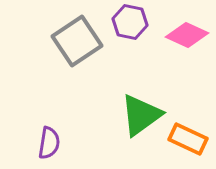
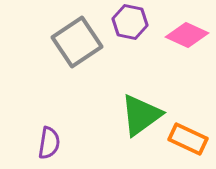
gray square: moved 1 px down
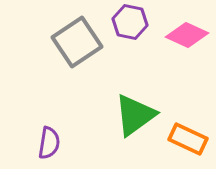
green triangle: moved 6 px left
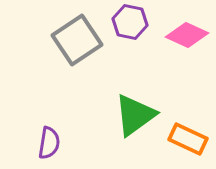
gray square: moved 2 px up
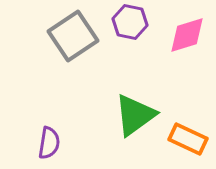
pink diamond: rotated 42 degrees counterclockwise
gray square: moved 4 px left, 4 px up
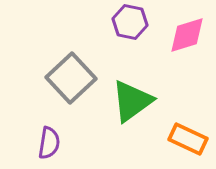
gray square: moved 2 px left, 42 px down; rotated 9 degrees counterclockwise
green triangle: moved 3 px left, 14 px up
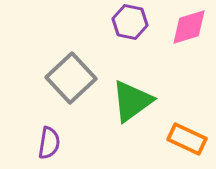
pink diamond: moved 2 px right, 8 px up
orange rectangle: moved 1 px left
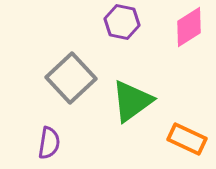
purple hexagon: moved 8 px left
pink diamond: rotated 15 degrees counterclockwise
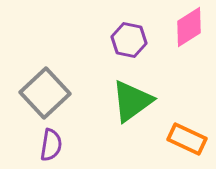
purple hexagon: moved 7 px right, 18 px down
gray square: moved 26 px left, 15 px down
purple semicircle: moved 2 px right, 2 px down
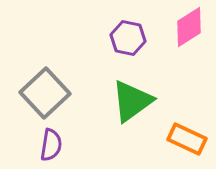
purple hexagon: moved 1 px left, 2 px up
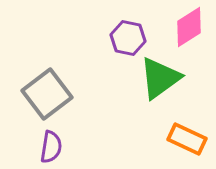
gray square: moved 2 px right, 1 px down; rotated 6 degrees clockwise
green triangle: moved 28 px right, 23 px up
purple semicircle: moved 2 px down
